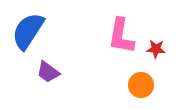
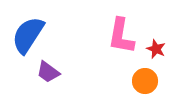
blue semicircle: moved 4 px down
red star: rotated 18 degrees clockwise
orange circle: moved 4 px right, 4 px up
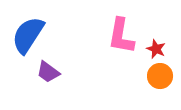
orange circle: moved 15 px right, 5 px up
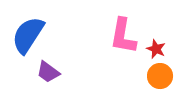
pink L-shape: moved 2 px right
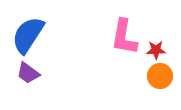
pink L-shape: moved 1 px right, 1 px down
red star: moved 1 px down; rotated 24 degrees counterclockwise
purple trapezoid: moved 20 px left, 1 px down
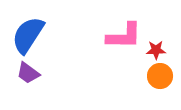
pink L-shape: moved 1 px up; rotated 99 degrees counterclockwise
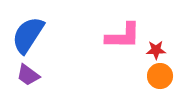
pink L-shape: moved 1 px left
purple trapezoid: moved 2 px down
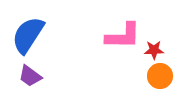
red star: moved 2 px left
purple trapezoid: moved 2 px right, 1 px down
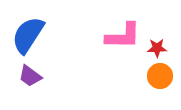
red star: moved 3 px right, 2 px up
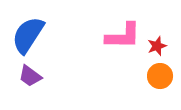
red star: moved 2 px up; rotated 18 degrees counterclockwise
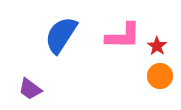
blue semicircle: moved 33 px right
red star: rotated 18 degrees counterclockwise
purple trapezoid: moved 13 px down
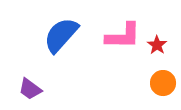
blue semicircle: rotated 9 degrees clockwise
red star: moved 1 px up
orange circle: moved 3 px right, 7 px down
